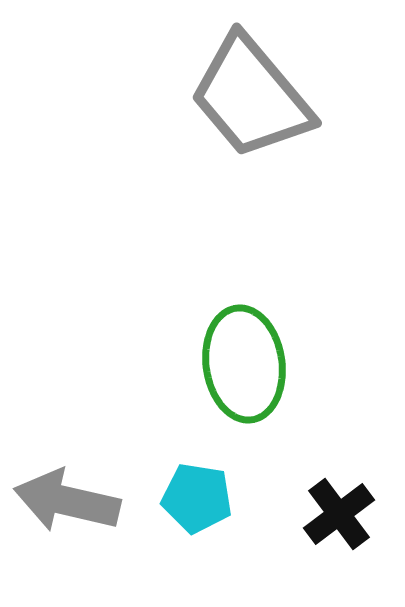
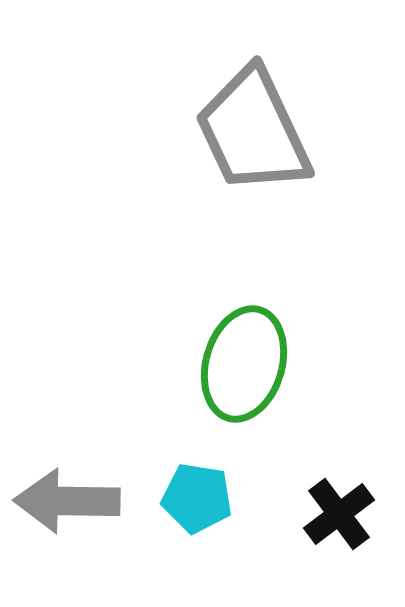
gray trapezoid: moved 2 px right, 34 px down; rotated 15 degrees clockwise
green ellipse: rotated 24 degrees clockwise
gray arrow: rotated 12 degrees counterclockwise
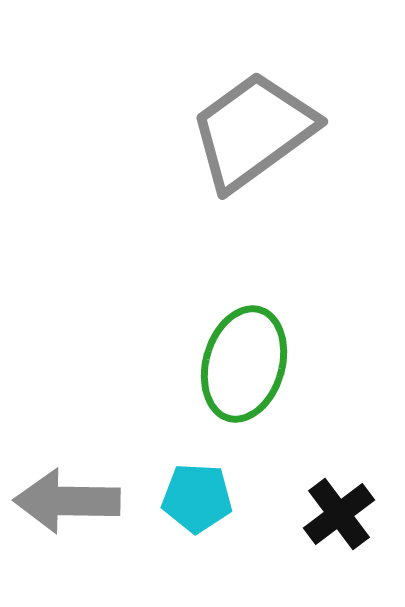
gray trapezoid: rotated 79 degrees clockwise
cyan pentagon: rotated 6 degrees counterclockwise
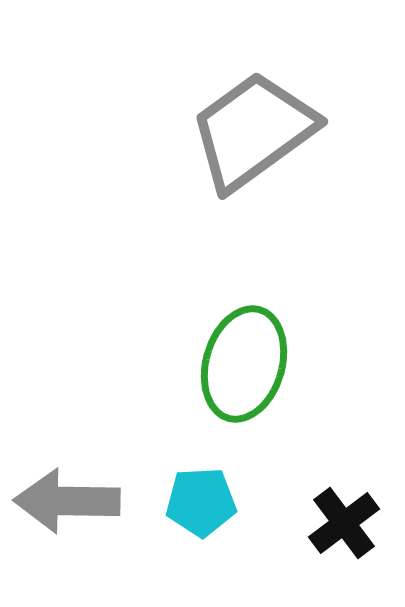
cyan pentagon: moved 4 px right, 4 px down; rotated 6 degrees counterclockwise
black cross: moved 5 px right, 9 px down
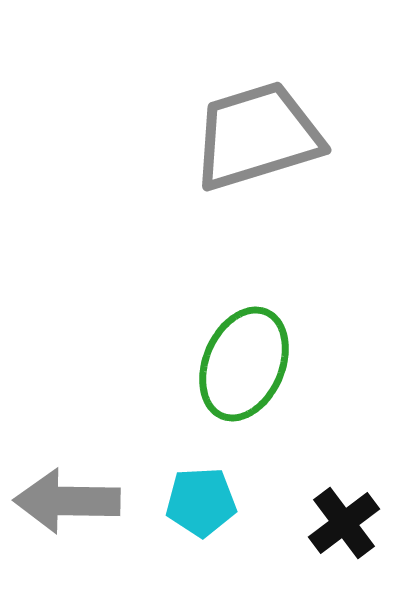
gray trapezoid: moved 4 px right, 5 px down; rotated 19 degrees clockwise
green ellipse: rotated 7 degrees clockwise
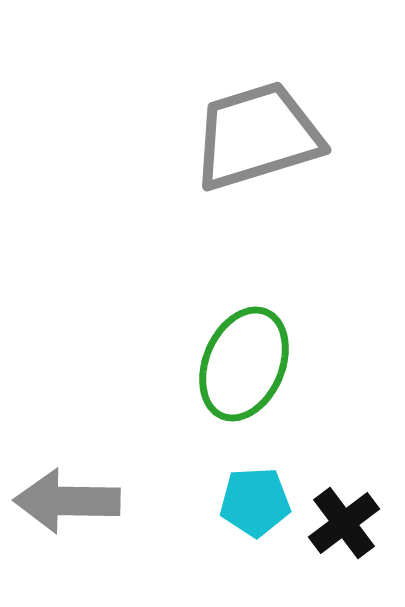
cyan pentagon: moved 54 px right
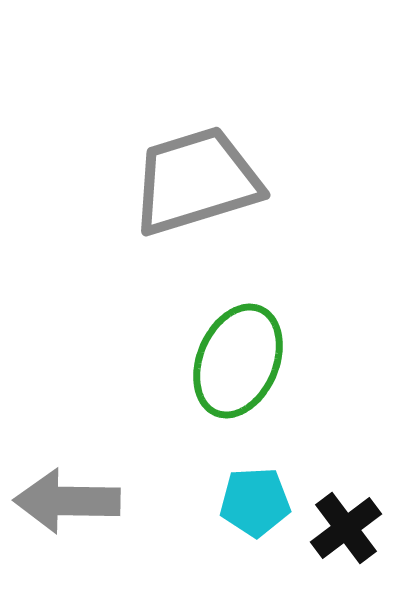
gray trapezoid: moved 61 px left, 45 px down
green ellipse: moved 6 px left, 3 px up
black cross: moved 2 px right, 5 px down
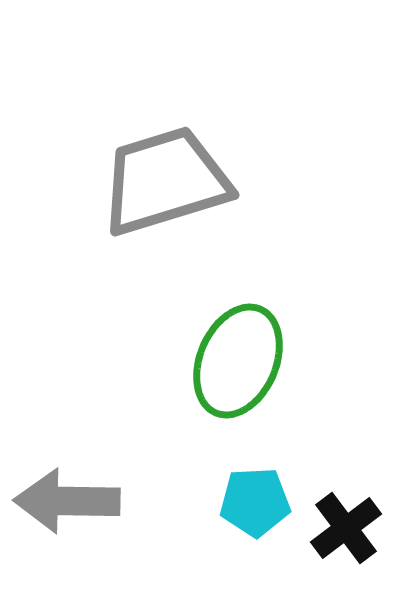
gray trapezoid: moved 31 px left
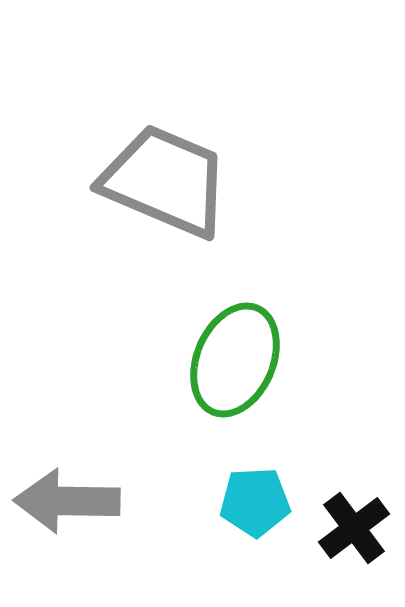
gray trapezoid: rotated 40 degrees clockwise
green ellipse: moved 3 px left, 1 px up
black cross: moved 8 px right
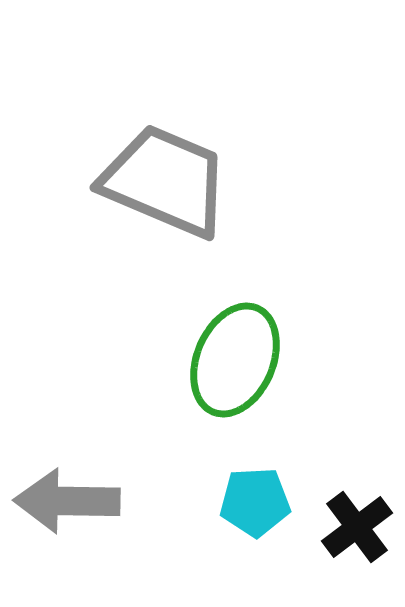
black cross: moved 3 px right, 1 px up
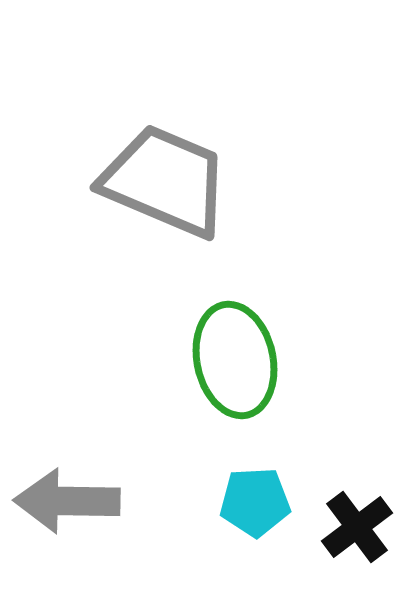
green ellipse: rotated 35 degrees counterclockwise
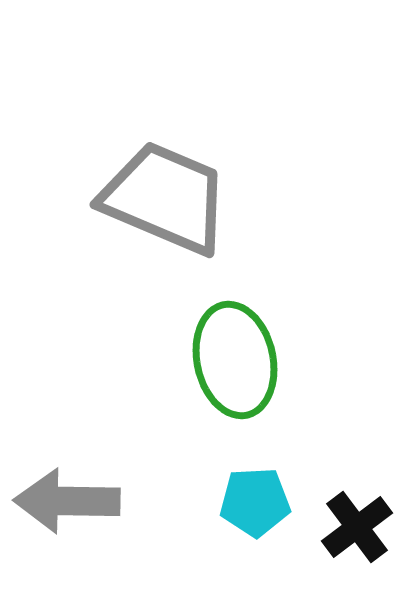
gray trapezoid: moved 17 px down
